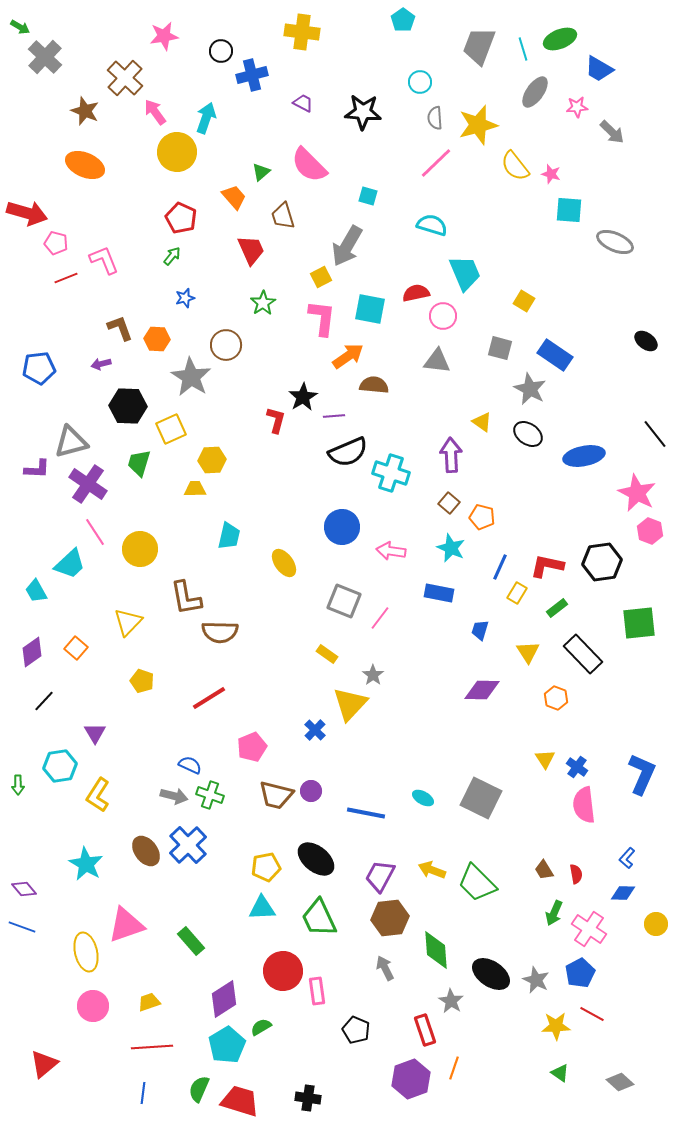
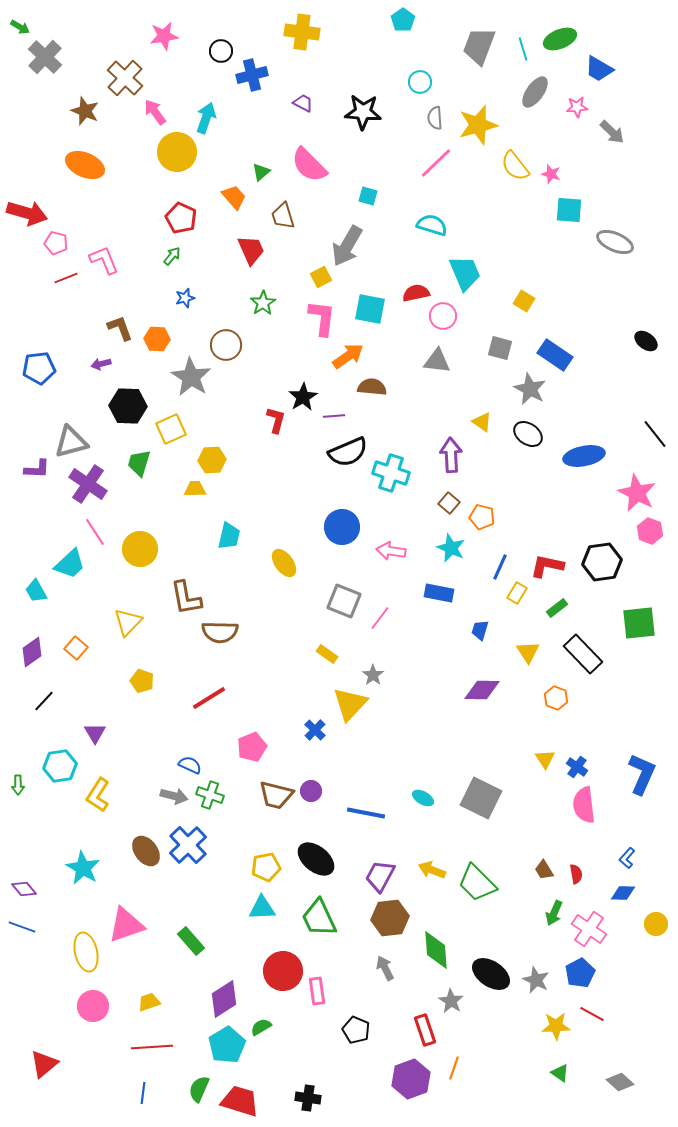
brown semicircle at (374, 385): moved 2 px left, 2 px down
cyan star at (86, 864): moved 3 px left, 4 px down
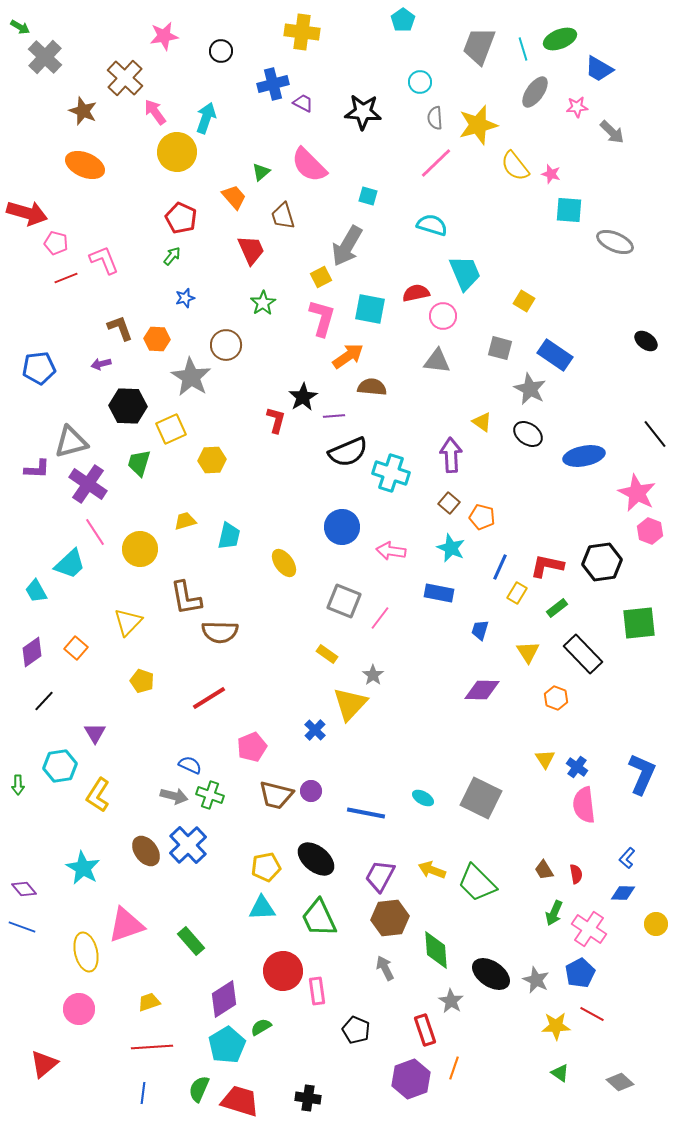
blue cross at (252, 75): moved 21 px right, 9 px down
brown star at (85, 111): moved 2 px left
pink L-shape at (322, 318): rotated 9 degrees clockwise
yellow trapezoid at (195, 489): moved 10 px left, 32 px down; rotated 15 degrees counterclockwise
pink circle at (93, 1006): moved 14 px left, 3 px down
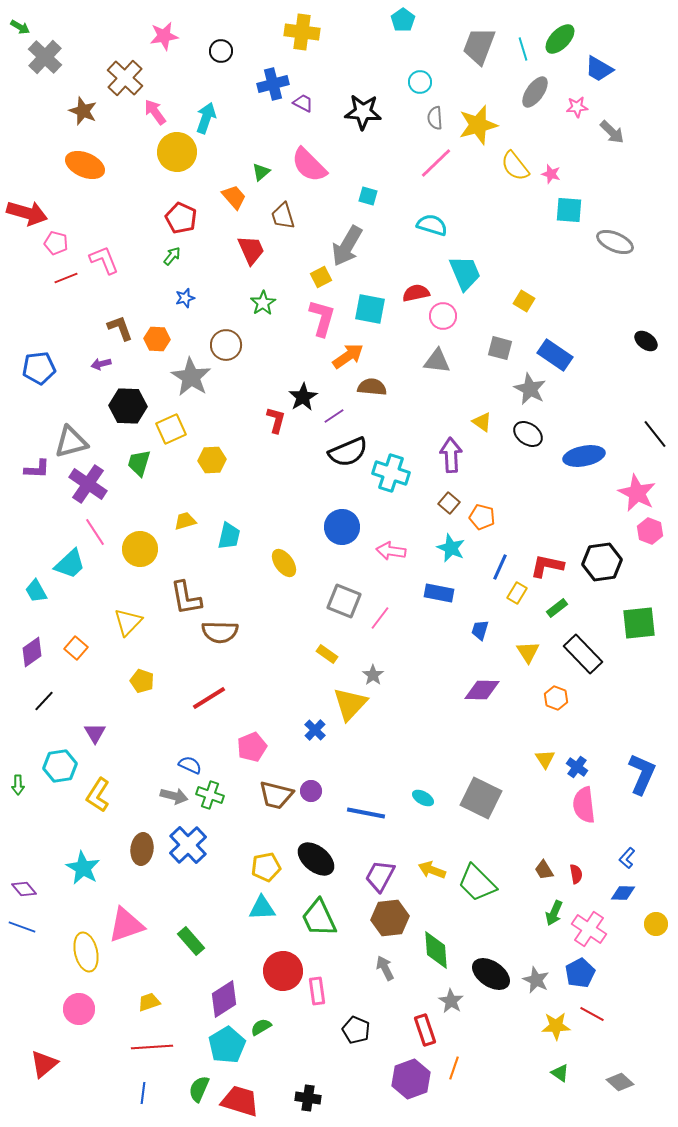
green ellipse at (560, 39): rotated 24 degrees counterclockwise
purple line at (334, 416): rotated 30 degrees counterclockwise
brown ellipse at (146, 851): moved 4 px left, 2 px up; rotated 44 degrees clockwise
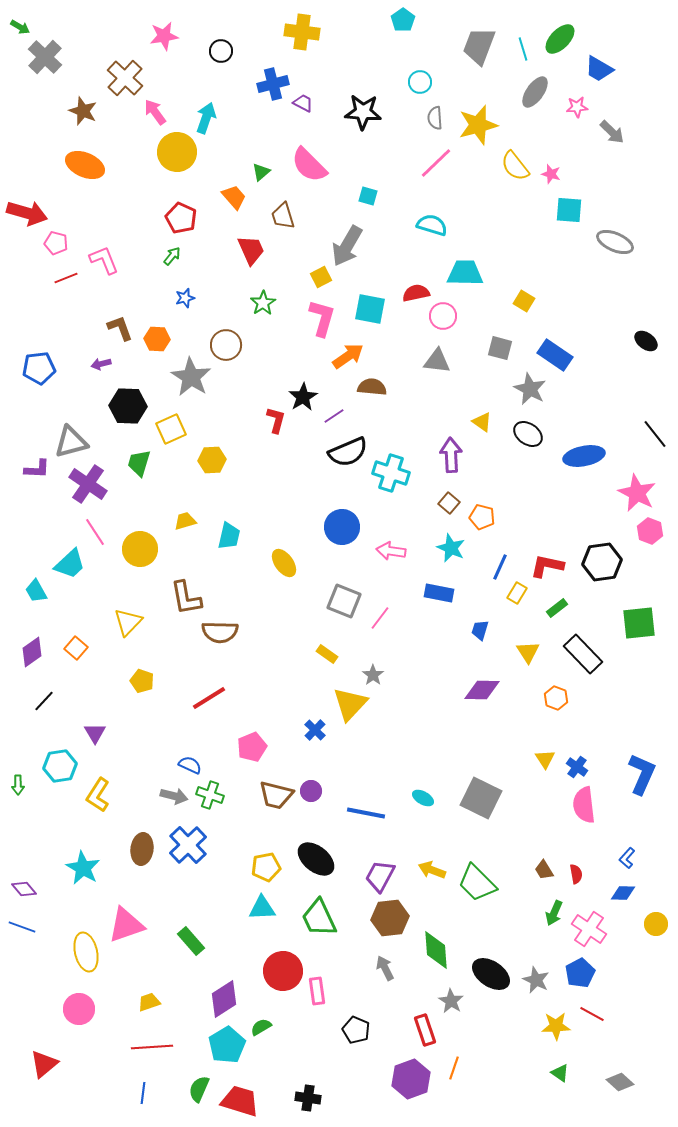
cyan trapezoid at (465, 273): rotated 66 degrees counterclockwise
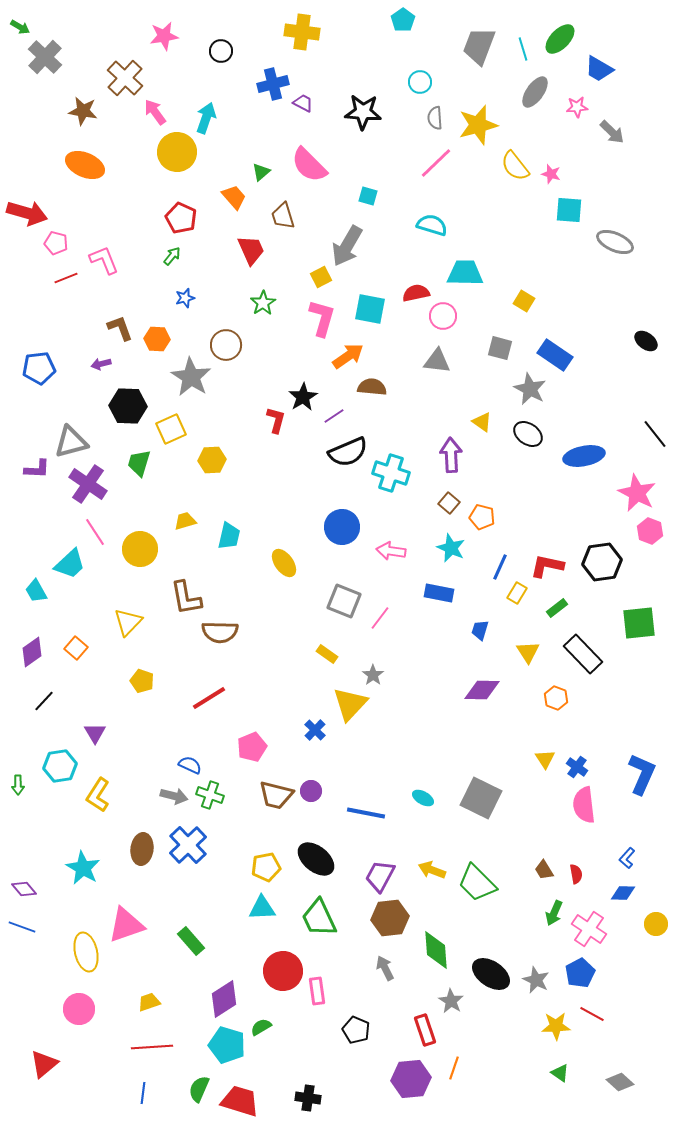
brown star at (83, 111): rotated 12 degrees counterclockwise
cyan pentagon at (227, 1045): rotated 24 degrees counterclockwise
purple hexagon at (411, 1079): rotated 15 degrees clockwise
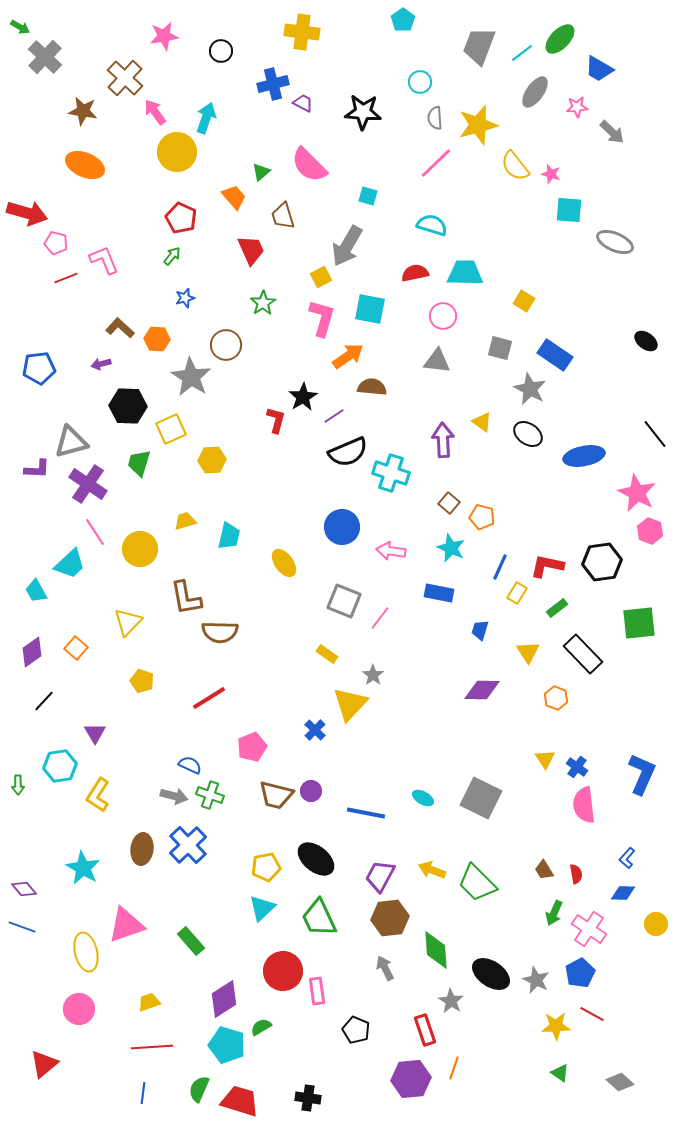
cyan line at (523, 49): moved 1 px left, 4 px down; rotated 70 degrees clockwise
red semicircle at (416, 293): moved 1 px left, 20 px up
brown L-shape at (120, 328): rotated 28 degrees counterclockwise
purple arrow at (451, 455): moved 8 px left, 15 px up
cyan triangle at (262, 908): rotated 40 degrees counterclockwise
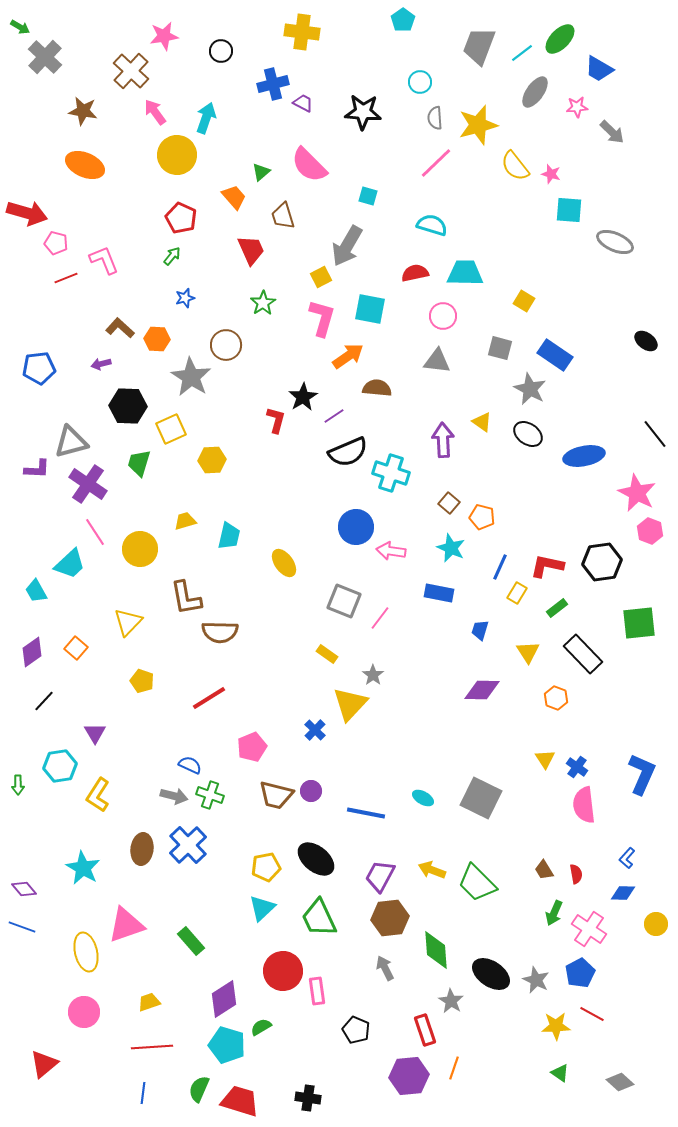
brown cross at (125, 78): moved 6 px right, 7 px up
yellow circle at (177, 152): moved 3 px down
brown semicircle at (372, 387): moved 5 px right, 1 px down
blue circle at (342, 527): moved 14 px right
pink circle at (79, 1009): moved 5 px right, 3 px down
purple hexagon at (411, 1079): moved 2 px left, 3 px up
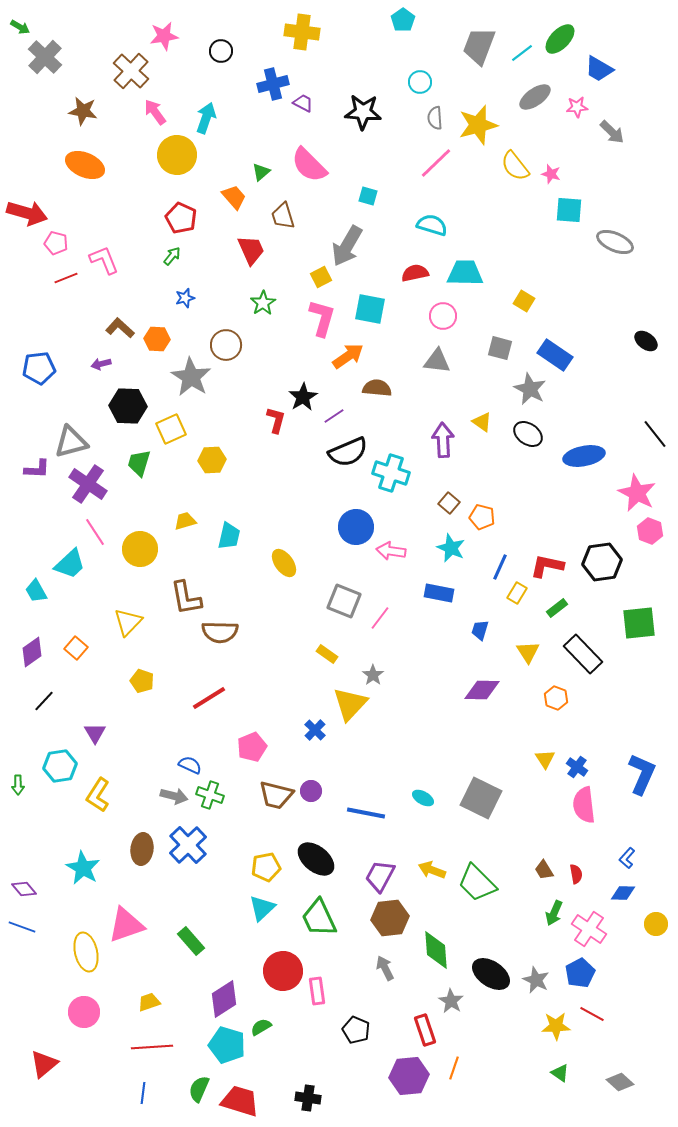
gray ellipse at (535, 92): moved 5 px down; rotated 20 degrees clockwise
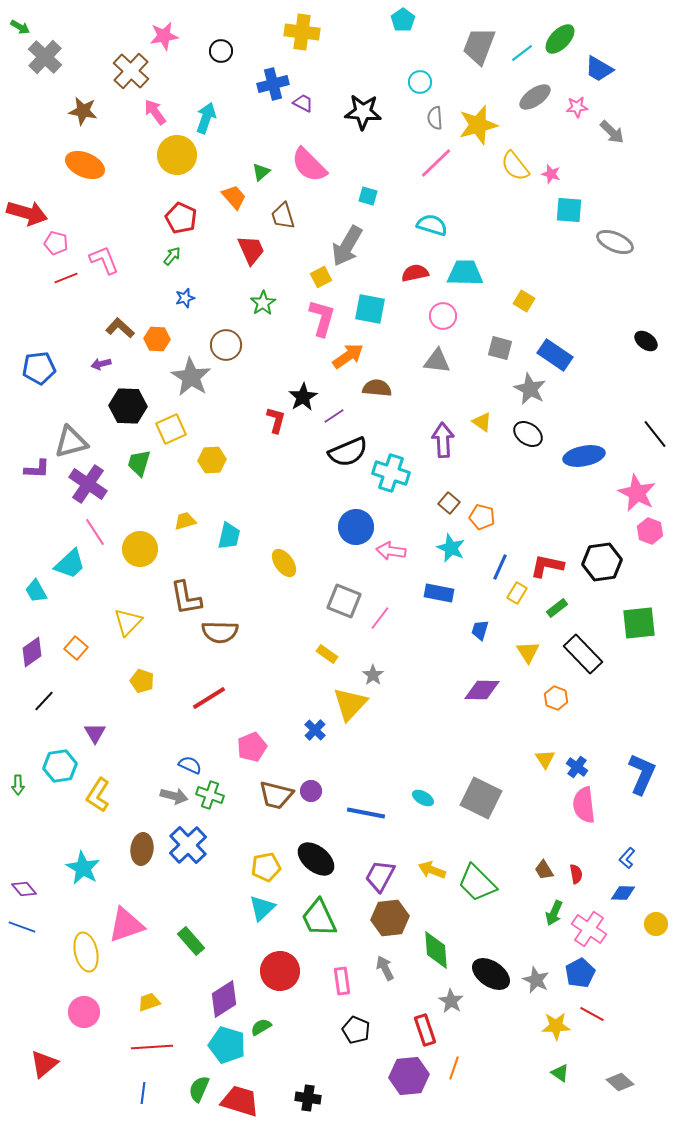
red circle at (283, 971): moved 3 px left
pink rectangle at (317, 991): moved 25 px right, 10 px up
